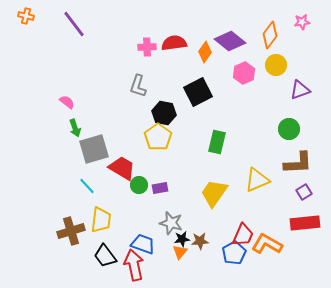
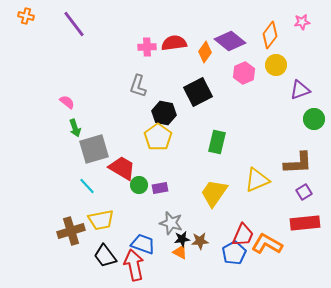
green circle at (289, 129): moved 25 px right, 10 px up
yellow trapezoid at (101, 220): rotated 72 degrees clockwise
orange triangle at (180, 252): rotated 42 degrees counterclockwise
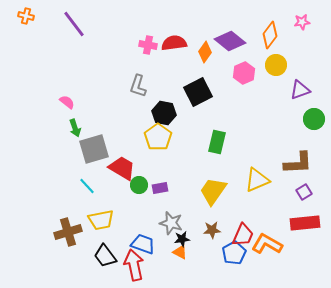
pink cross at (147, 47): moved 1 px right, 2 px up; rotated 12 degrees clockwise
yellow trapezoid at (214, 193): moved 1 px left, 2 px up
brown cross at (71, 231): moved 3 px left, 1 px down
brown star at (200, 241): moved 12 px right, 11 px up
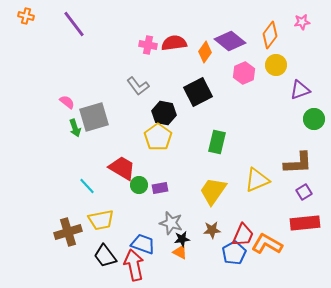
gray L-shape at (138, 86): rotated 55 degrees counterclockwise
gray square at (94, 149): moved 32 px up
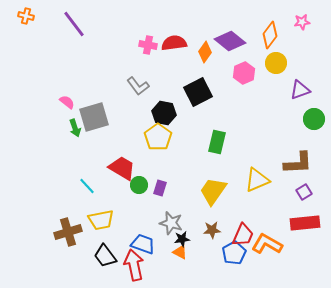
yellow circle at (276, 65): moved 2 px up
purple rectangle at (160, 188): rotated 63 degrees counterclockwise
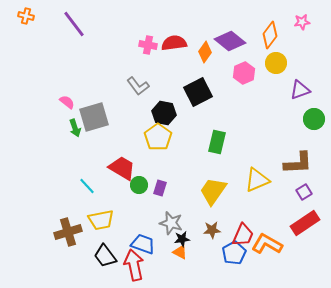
red rectangle at (305, 223): rotated 28 degrees counterclockwise
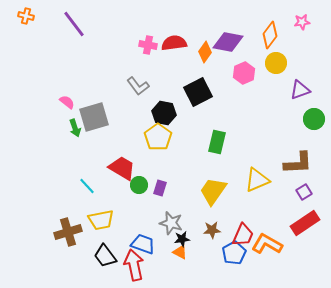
purple diamond at (230, 41): moved 2 px left, 1 px down; rotated 28 degrees counterclockwise
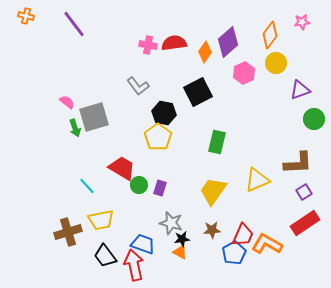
purple diamond at (228, 42): rotated 52 degrees counterclockwise
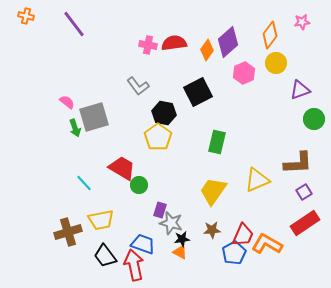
orange diamond at (205, 52): moved 2 px right, 2 px up
cyan line at (87, 186): moved 3 px left, 3 px up
purple rectangle at (160, 188): moved 22 px down
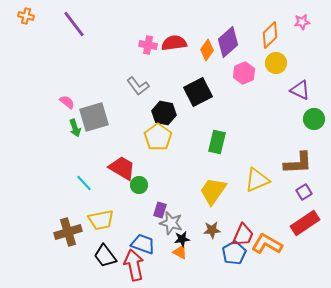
orange diamond at (270, 35): rotated 8 degrees clockwise
purple triangle at (300, 90): rotated 45 degrees clockwise
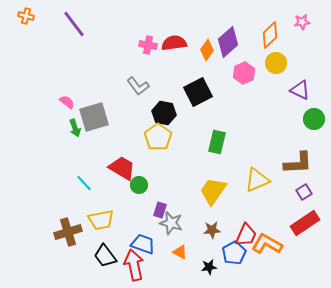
red trapezoid at (243, 235): moved 3 px right
black star at (182, 239): moved 27 px right, 28 px down
